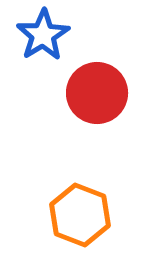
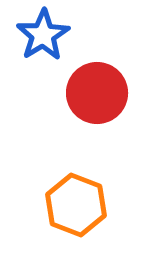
orange hexagon: moved 4 px left, 10 px up
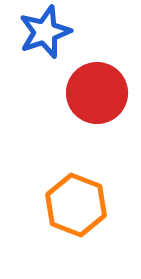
blue star: moved 2 px right, 3 px up; rotated 12 degrees clockwise
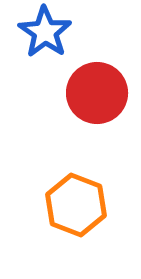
blue star: rotated 18 degrees counterclockwise
